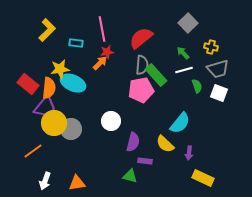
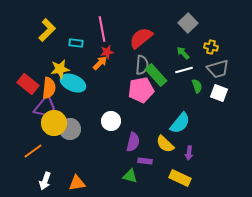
gray circle: moved 1 px left
yellow rectangle: moved 23 px left
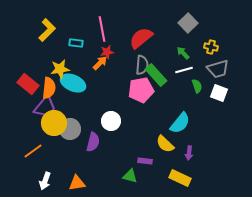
purple semicircle: moved 40 px left
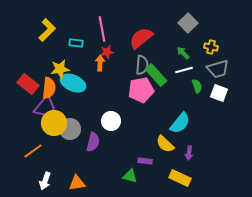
orange arrow: rotated 42 degrees counterclockwise
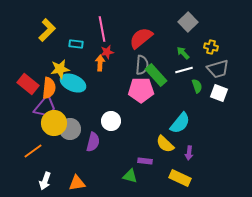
gray square: moved 1 px up
cyan rectangle: moved 1 px down
pink pentagon: rotated 10 degrees clockwise
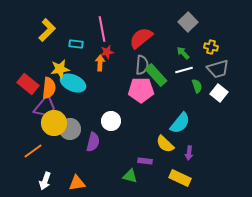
white square: rotated 18 degrees clockwise
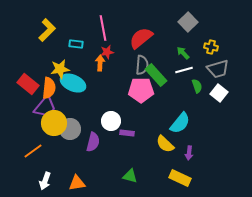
pink line: moved 1 px right, 1 px up
purple rectangle: moved 18 px left, 28 px up
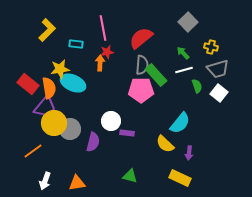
orange semicircle: rotated 15 degrees counterclockwise
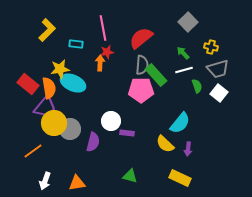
purple arrow: moved 1 px left, 4 px up
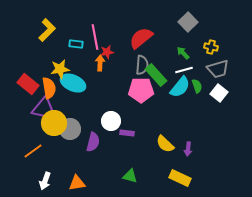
pink line: moved 8 px left, 9 px down
purple trapezoid: moved 2 px left, 1 px down
cyan semicircle: moved 36 px up
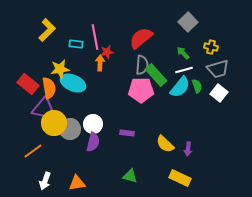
white circle: moved 18 px left, 3 px down
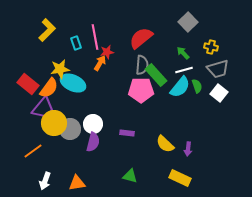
cyan rectangle: moved 1 px up; rotated 64 degrees clockwise
orange arrow: rotated 28 degrees clockwise
orange semicircle: rotated 45 degrees clockwise
